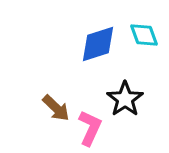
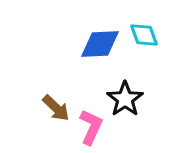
blue diamond: moved 2 px right; rotated 15 degrees clockwise
pink L-shape: moved 1 px right, 1 px up
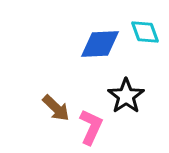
cyan diamond: moved 1 px right, 3 px up
black star: moved 1 px right, 3 px up
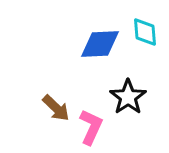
cyan diamond: rotated 16 degrees clockwise
black star: moved 2 px right, 1 px down
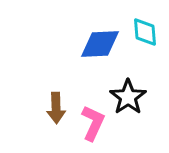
brown arrow: rotated 44 degrees clockwise
pink L-shape: moved 2 px right, 4 px up
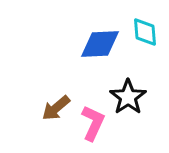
brown arrow: rotated 52 degrees clockwise
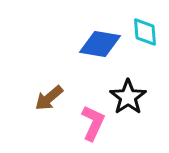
blue diamond: rotated 12 degrees clockwise
brown arrow: moved 7 px left, 10 px up
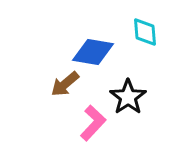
blue diamond: moved 7 px left, 8 px down
brown arrow: moved 16 px right, 14 px up
pink L-shape: rotated 18 degrees clockwise
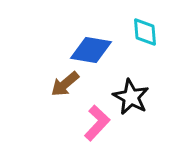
blue diamond: moved 2 px left, 2 px up
black star: moved 3 px right; rotated 9 degrees counterclockwise
pink L-shape: moved 4 px right
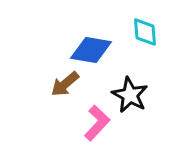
black star: moved 1 px left, 2 px up
